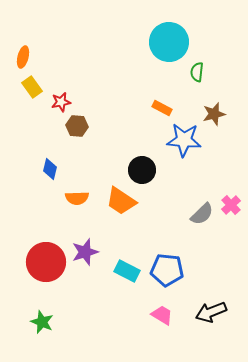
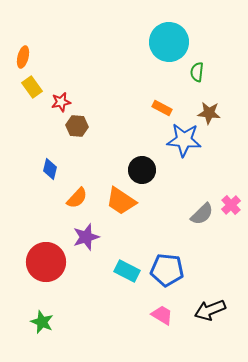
brown star: moved 5 px left, 1 px up; rotated 20 degrees clockwise
orange semicircle: rotated 45 degrees counterclockwise
purple star: moved 1 px right, 15 px up
black arrow: moved 1 px left, 2 px up
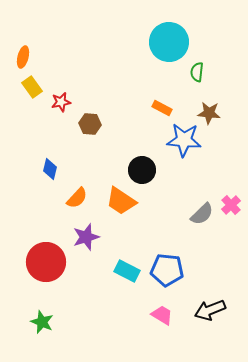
brown hexagon: moved 13 px right, 2 px up
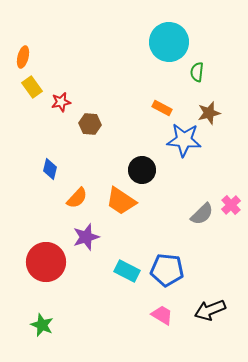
brown star: rotated 20 degrees counterclockwise
green star: moved 3 px down
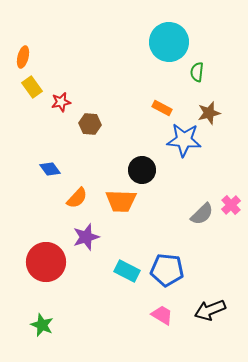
blue diamond: rotated 50 degrees counterclockwise
orange trapezoid: rotated 32 degrees counterclockwise
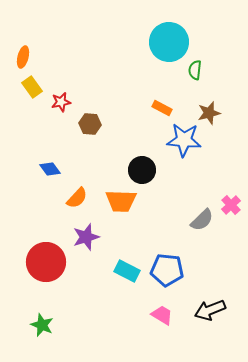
green semicircle: moved 2 px left, 2 px up
gray semicircle: moved 6 px down
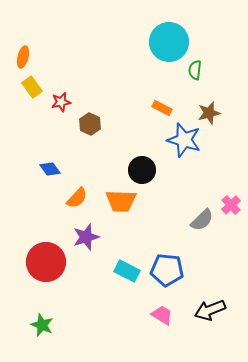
brown hexagon: rotated 20 degrees clockwise
blue star: rotated 12 degrees clockwise
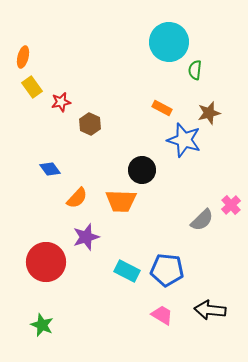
black arrow: rotated 28 degrees clockwise
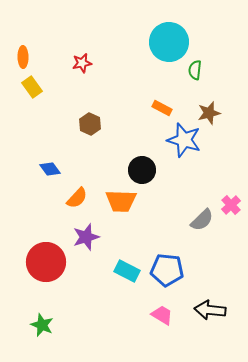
orange ellipse: rotated 15 degrees counterclockwise
red star: moved 21 px right, 39 px up
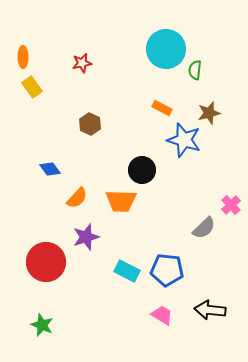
cyan circle: moved 3 px left, 7 px down
gray semicircle: moved 2 px right, 8 px down
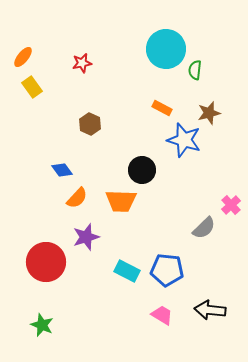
orange ellipse: rotated 40 degrees clockwise
blue diamond: moved 12 px right, 1 px down
